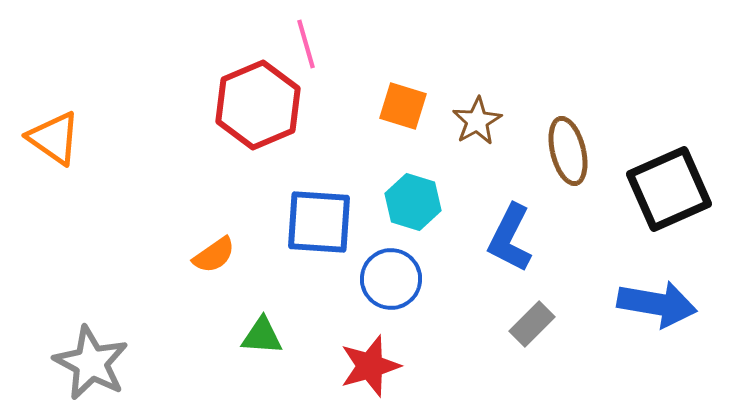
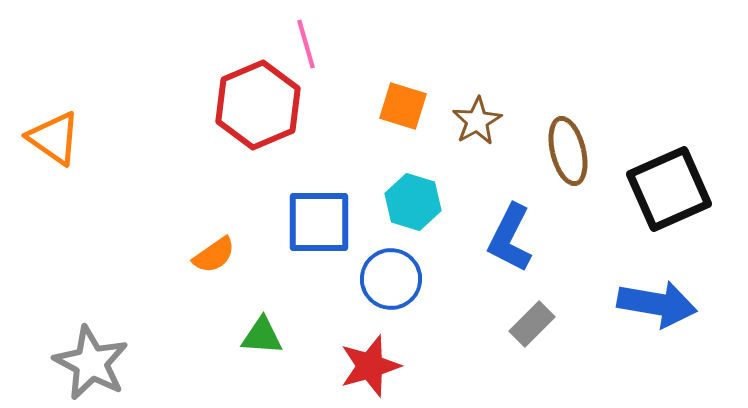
blue square: rotated 4 degrees counterclockwise
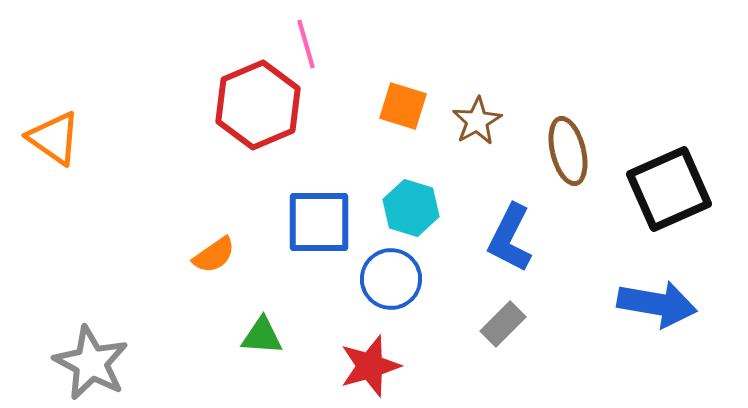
cyan hexagon: moved 2 px left, 6 px down
gray rectangle: moved 29 px left
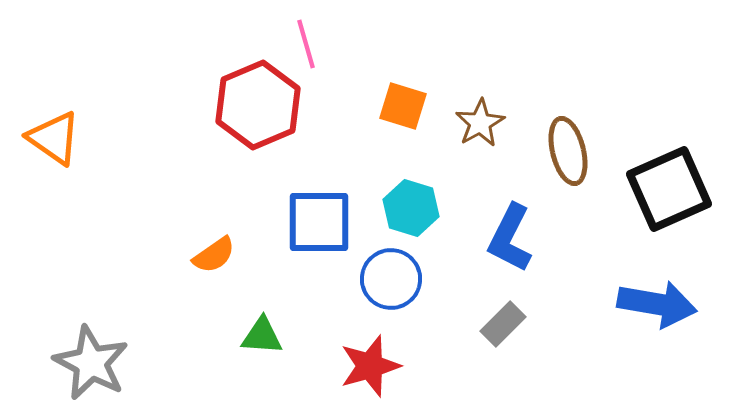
brown star: moved 3 px right, 2 px down
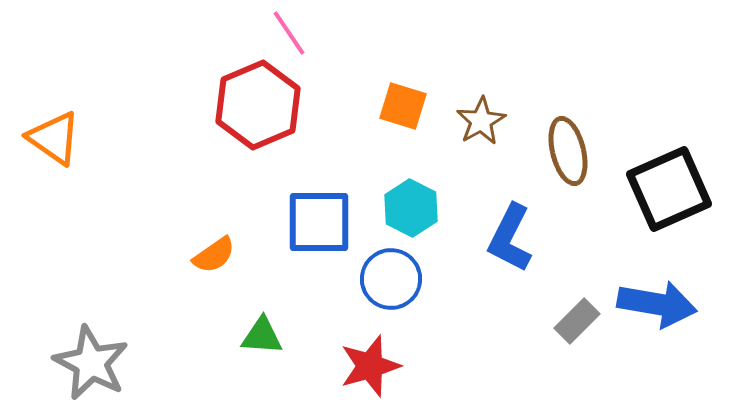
pink line: moved 17 px left, 11 px up; rotated 18 degrees counterclockwise
brown star: moved 1 px right, 2 px up
cyan hexagon: rotated 10 degrees clockwise
gray rectangle: moved 74 px right, 3 px up
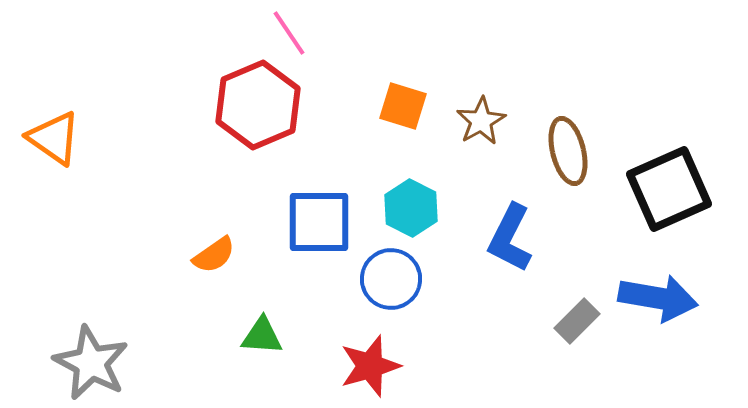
blue arrow: moved 1 px right, 6 px up
